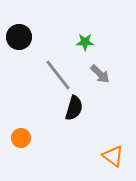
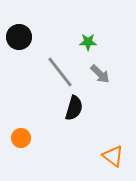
green star: moved 3 px right
gray line: moved 2 px right, 3 px up
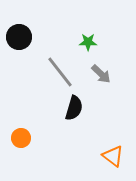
gray arrow: moved 1 px right
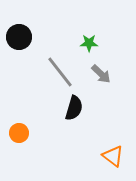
green star: moved 1 px right, 1 px down
orange circle: moved 2 px left, 5 px up
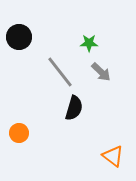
gray arrow: moved 2 px up
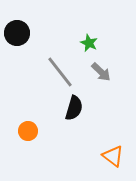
black circle: moved 2 px left, 4 px up
green star: rotated 24 degrees clockwise
orange circle: moved 9 px right, 2 px up
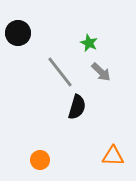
black circle: moved 1 px right
black semicircle: moved 3 px right, 1 px up
orange circle: moved 12 px right, 29 px down
orange triangle: rotated 35 degrees counterclockwise
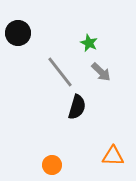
orange circle: moved 12 px right, 5 px down
